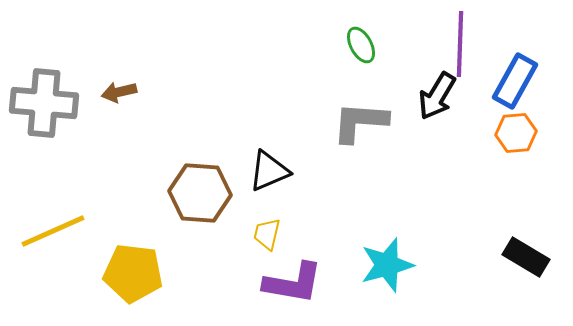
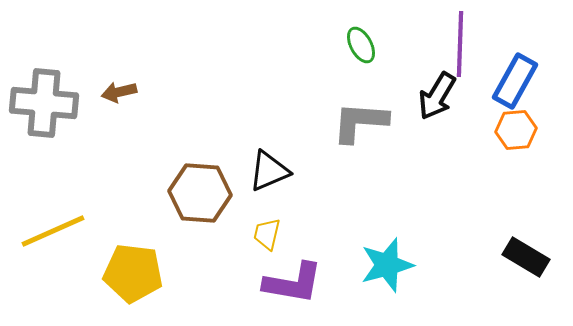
orange hexagon: moved 3 px up
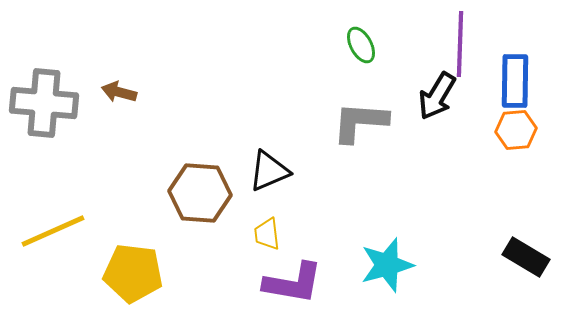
blue rectangle: rotated 28 degrees counterclockwise
brown arrow: rotated 28 degrees clockwise
yellow trapezoid: rotated 20 degrees counterclockwise
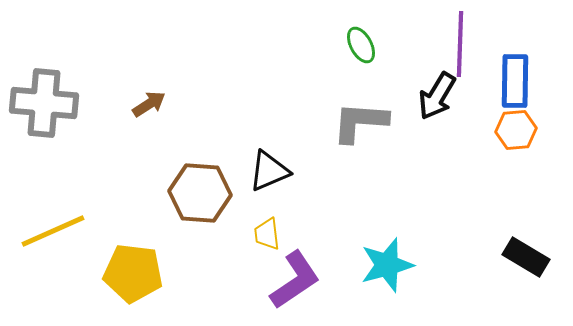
brown arrow: moved 30 px right, 12 px down; rotated 132 degrees clockwise
purple L-shape: moved 2 px right, 3 px up; rotated 44 degrees counterclockwise
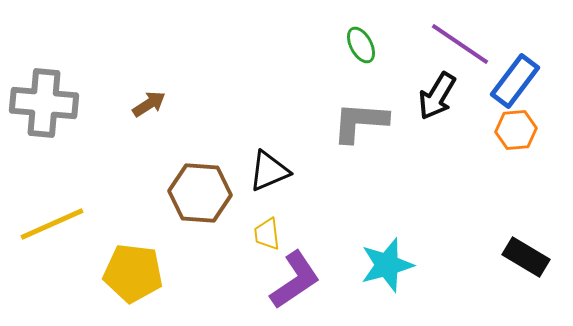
purple line: rotated 58 degrees counterclockwise
blue rectangle: rotated 36 degrees clockwise
yellow line: moved 1 px left, 7 px up
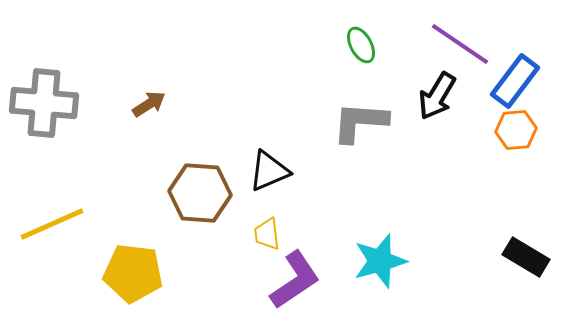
cyan star: moved 7 px left, 4 px up
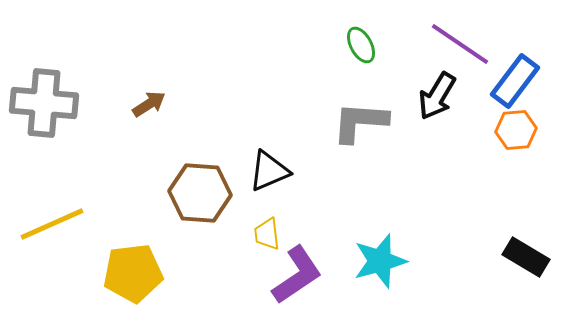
yellow pentagon: rotated 14 degrees counterclockwise
purple L-shape: moved 2 px right, 5 px up
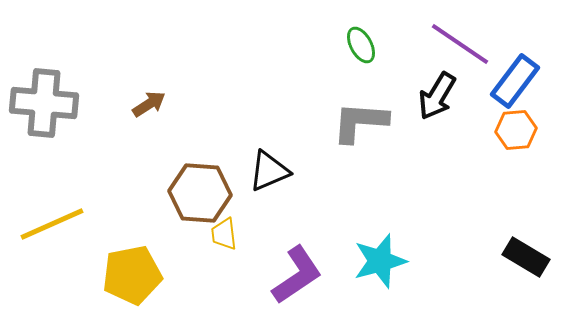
yellow trapezoid: moved 43 px left
yellow pentagon: moved 1 px left, 2 px down; rotated 4 degrees counterclockwise
